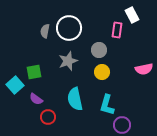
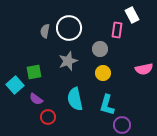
gray circle: moved 1 px right, 1 px up
yellow circle: moved 1 px right, 1 px down
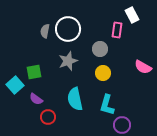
white circle: moved 1 px left, 1 px down
pink semicircle: moved 1 px left, 2 px up; rotated 42 degrees clockwise
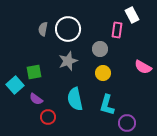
gray semicircle: moved 2 px left, 2 px up
purple circle: moved 5 px right, 2 px up
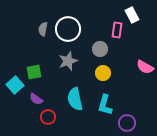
pink semicircle: moved 2 px right
cyan L-shape: moved 2 px left
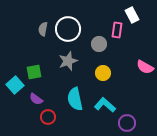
gray circle: moved 1 px left, 5 px up
cyan L-shape: rotated 115 degrees clockwise
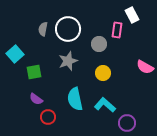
cyan square: moved 31 px up
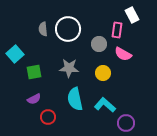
gray semicircle: rotated 16 degrees counterclockwise
gray star: moved 1 px right, 7 px down; rotated 24 degrees clockwise
pink semicircle: moved 22 px left, 13 px up
purple semicircle: moved 2 px left; rotated 64 degrees counterclockwise
purple circle: moved 1 px left
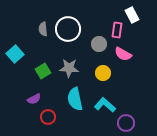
green square: moved 9 px right, 1 px up; rotated 21 degrees counterclockwise
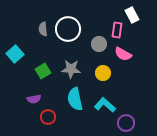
gray star: moved 2 px right, 1 px down
purple semicircle: rotated 16 degrees clockwise
